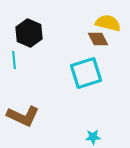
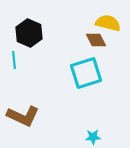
brown diamond: moved 2 px left, 1 px down
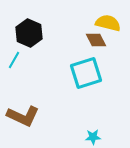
cyan line: rotated 36 degrees clockwise
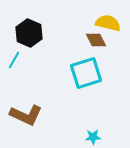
brown L-shape: moved 3 px right, 1 px up
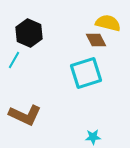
brown L-shape: moved 1 px left
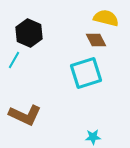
yellow semicircle: moved 2 px left, 5 px up
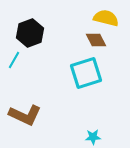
black hexagon: moved 1 px right; rotated 16 degrees clockwise
